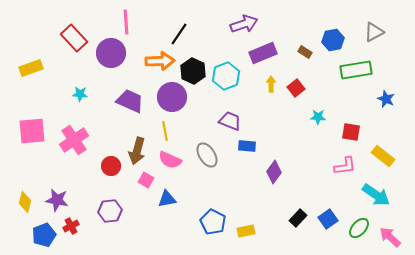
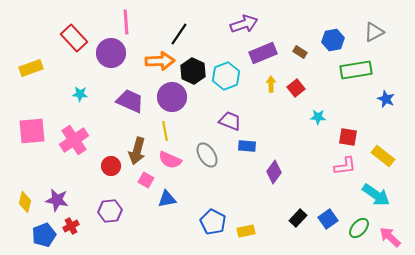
brown rectangle at (305, 52): moved 5 px left
red square at (351, 132): moved 3 px left, 5 px down
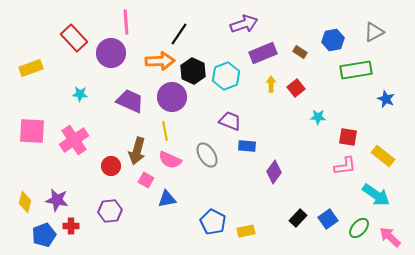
pink square at (32, 131): rotated 8 degrees clockwise
red cross at (71, 226): rotated 28 degrees clockwise
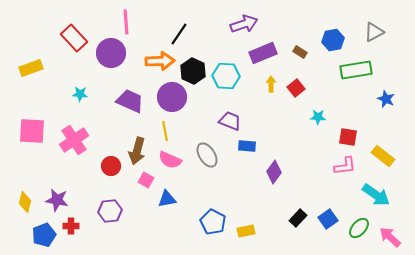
cyan hexagon at (226, 76): rotated 24 degrees clockwise
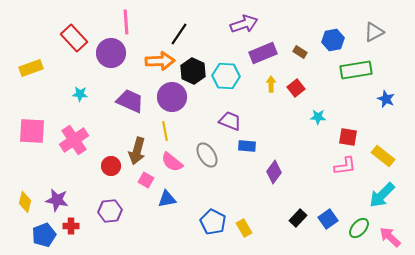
pink semicircle at (170, 160): moved 2 px right, 2 px down; rotated 15 degrees clockwise
cyan arrow at (376, 195): moved 6 px right; rotated 100 degrees clockwise
yellow rectangle at (246, 231): moved 2 px left, 3 px up; rotated 72 degrees clockwise
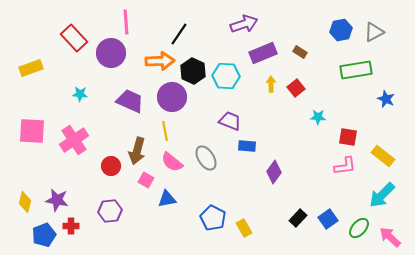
blue hexagon at (333, 40): moved 8 px right, 10 px up
gray ellipse at (207, 155): moved 1 px left, 3 px down
blue pentagon at (213, 222): moved 4 px up
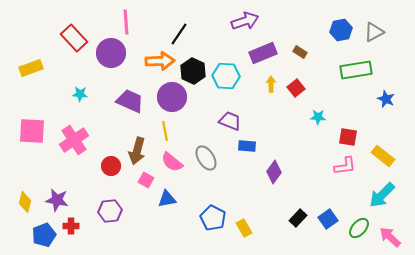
purple arrow at (244, 24): moved 1 px right, 3 px up
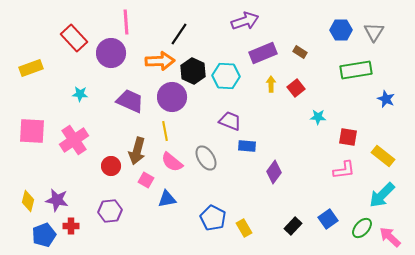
blue hexagon at (341, 30): rotated 10 degrees clockwise
gray triangle at (374, 32): rotated 30 degrees counterclockwise
pink L-shape at (345, 166): moved 1 px left, 4 px down
yellow diamond at (25, 202): moved 3 px right, 1 px up
black rectangle at (298, 218): moved 5 px left, 8 px down
green ellipse at (359, 228): moved 3 px right
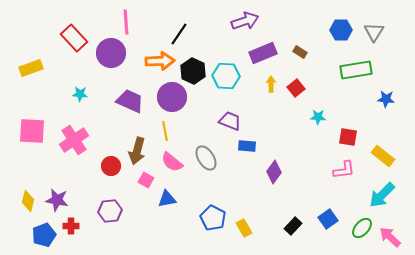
blue star at (386, 99): rotated 18 degrees counterclockwise
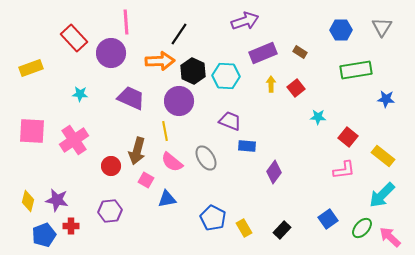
gray triangle at (374, 32): moved 8 px right, 5 px up
purple circle at (172, 97): moved 7 px right, 4 px down
purple trapezoid at (130, 101): moved 1 px right, 3 px up
red square at (348, 137): rotated 30 degrees clockwise
black rectangle at (293, 226): moved 11 px left, 4 px down
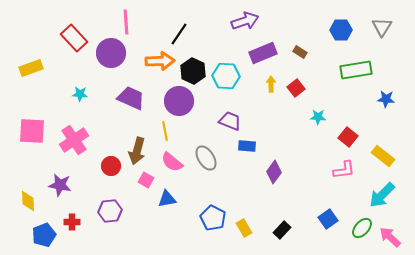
purple star at (57, 200): moved 3 px right, 15 px up
yellow diamond at (28, 201): rotated 15 degrees counterclockwise
red cross at (71, 226): moved 1 px right, 4 px up
